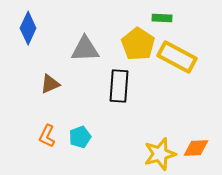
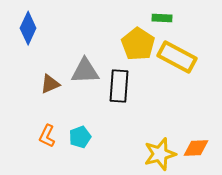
gray triangle: moved 22 px down
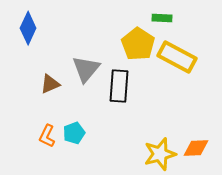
gray triangle: moved 1 px right, 2 px up; rotated 48 degrees counterclockwise
cyan pentagon: moved 6 px left, 4 px up
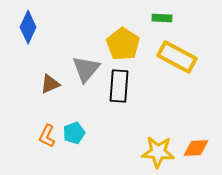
blue diamond: moved 1 px up
yellow pentagon: moved 15 px left
yellow star: moved 2 px left, 2 px up; rotated 20 degrees clockwise
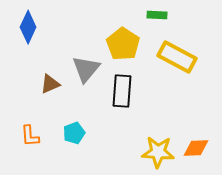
green rectangle: moved 5 px left, 3 px up
black rectangle: moved 3 px right, 5 px down
orange L-shape: moved 17 px left; rotated 30 degrees counterclockwise
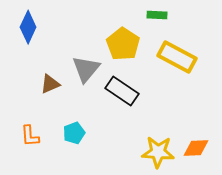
black rectangle: rotated 60 degrees counterclockwise
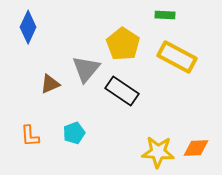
green rectangle: moved 8 px right
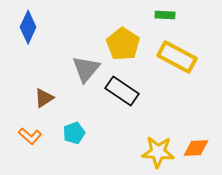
brown triangle: moved 6 px left, 14 px down; rotated 10 degrees counterclockwise
orange L-shape: rotated 45 degrees counterclockwise
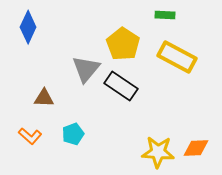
black rectangle: moved 1 px left, 5 px up
brown triangle: rotated 35 degrees clockwise
cyan pentagon: moved 1 px left, 1 px down
